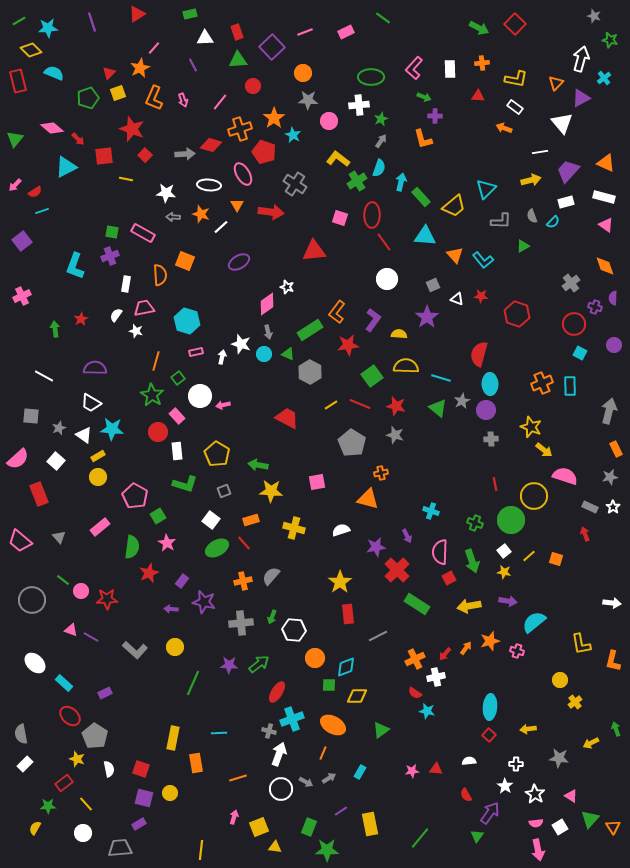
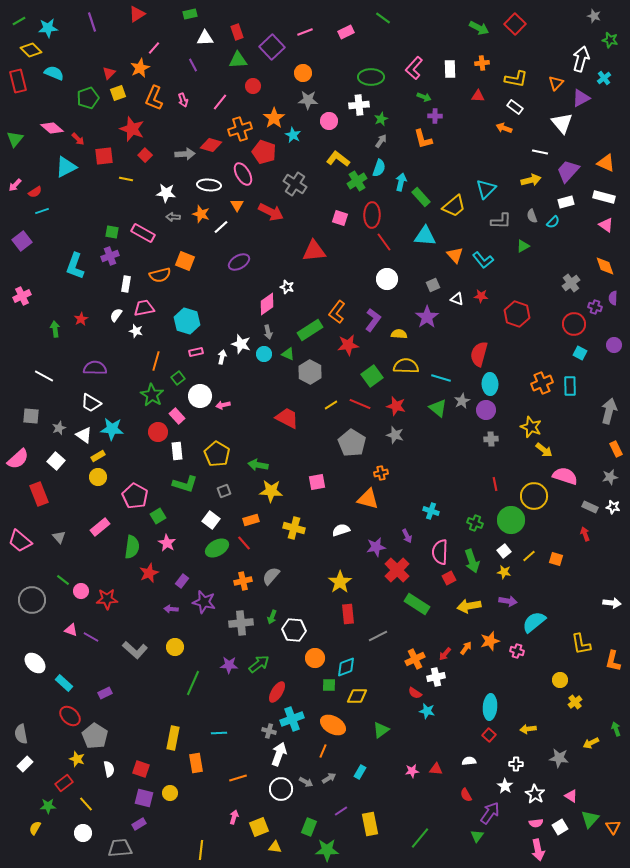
white line at (540, 152): rotated 21 degrees clockwise
red arrow at (271, 212): rotated 20 degrees clockwise
orange semicircle at (160, 275): rotated 80 degrees clockwise
white star at (613, 507): rotated 24 degrees counterclockwise
orange line at (323, 753): moved 2 px up
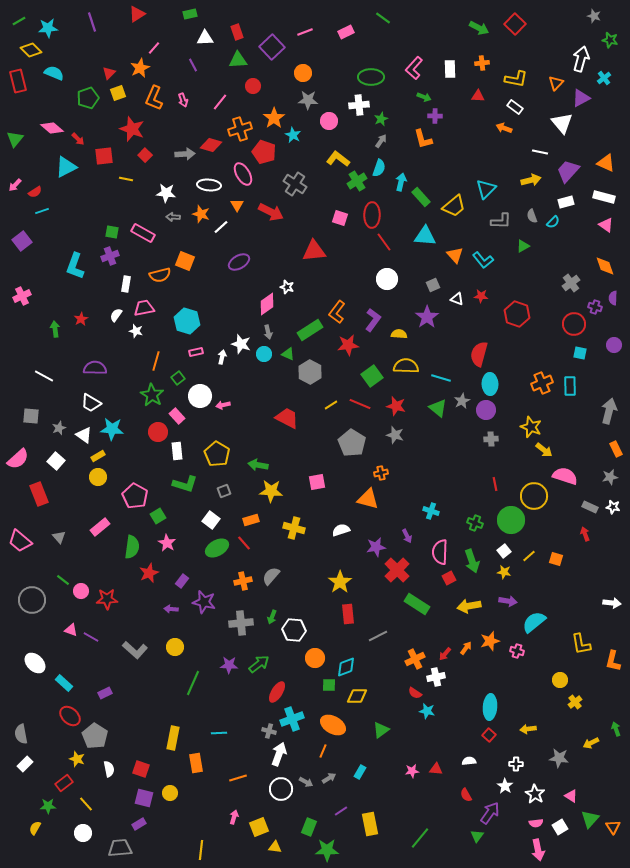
cyan square at (580, 353): rotated 16 degrees counterclockwise
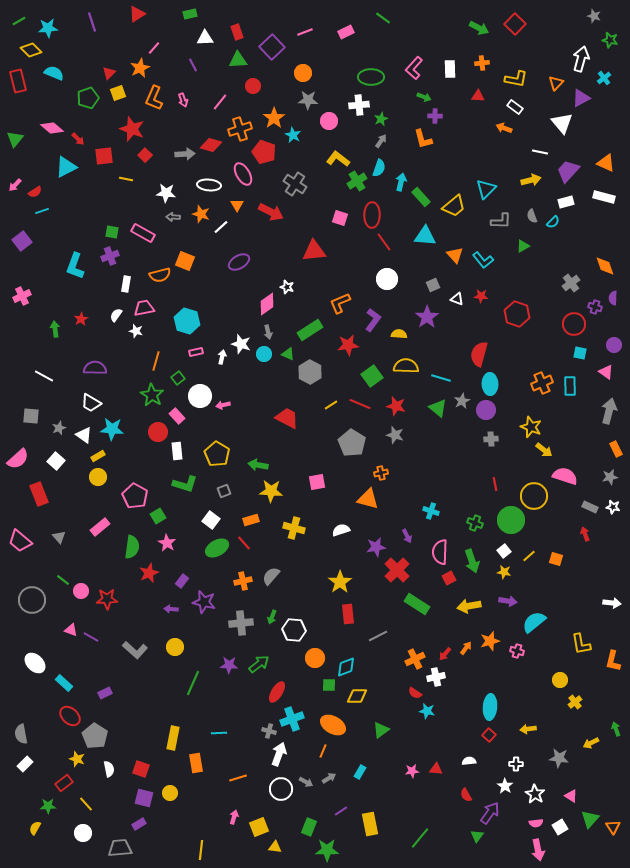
pink triangle at (606, 225): moved 147 px down
orange L-shape at (337, 312): moved 3 px right, 9 px up; rotated 30 degrees clockwise
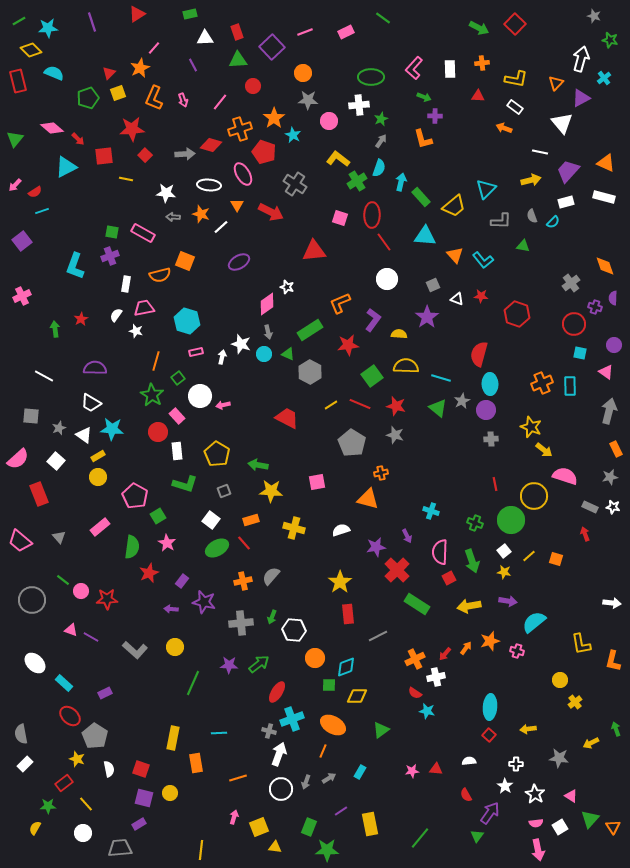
red star at (132, 129): rotated 25 degrees counterclockwise
green triangle at (523, 246): rotated 40 degrees clockwise
gray arrow at (306, 782): rotated 80 degrees clockwise
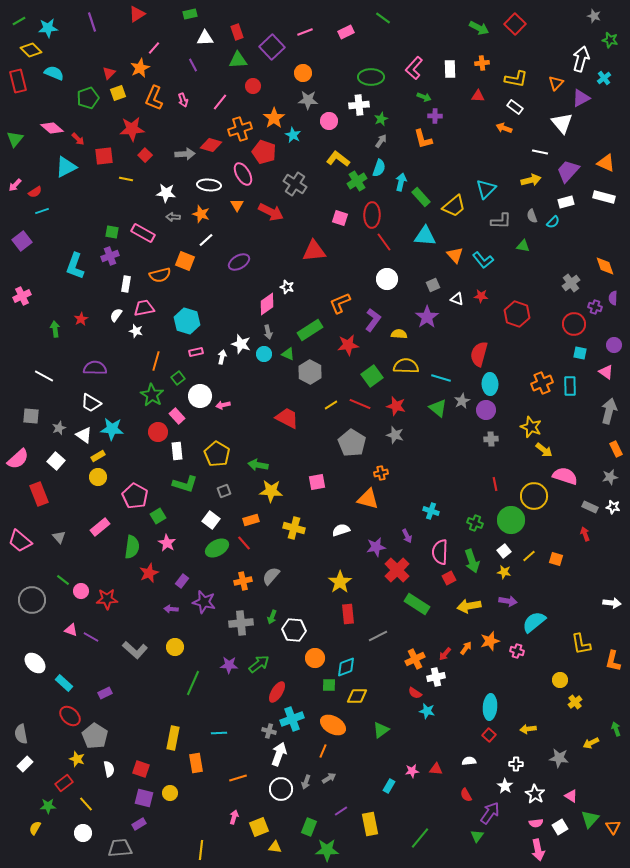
white line at (221, 227): moved 15 px left, 13 px down
cyan rectangle at (360, 772): moved 29 px right, 14 px down
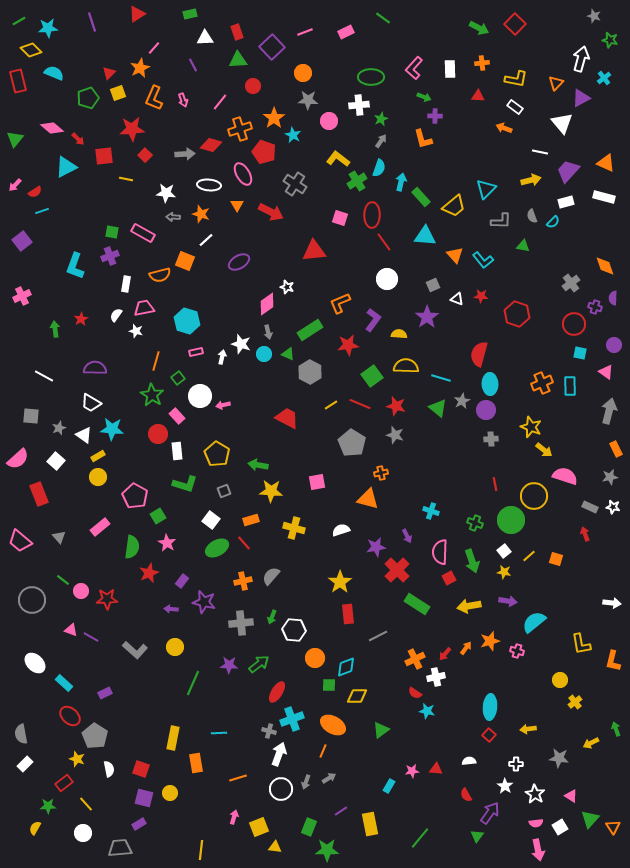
red circle at (158, 432): moved 2 px down
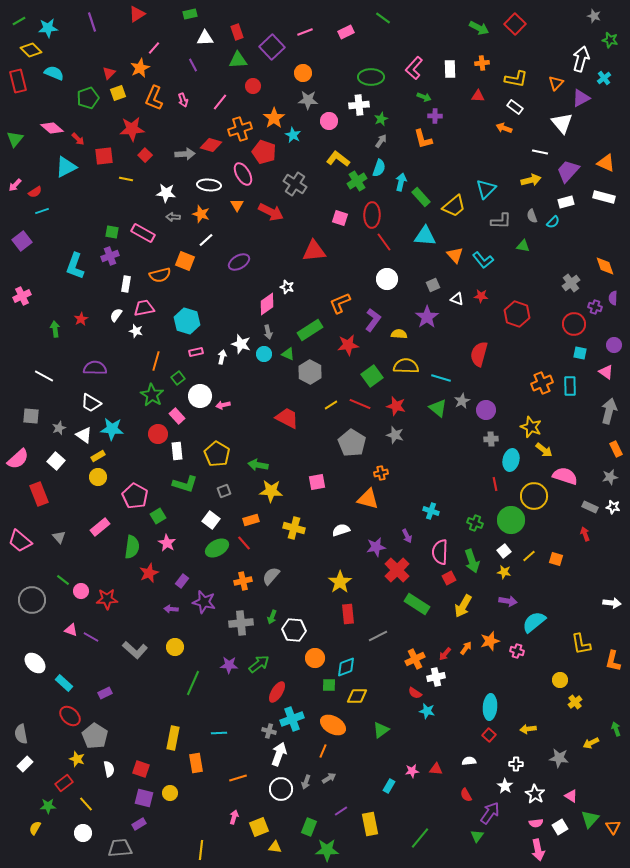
cyan ellipse at (490, 384): moved 21 px right, 76 px down; rotated 15 degrees clockwise
yellow arrow at (469, 606): moved 6 px left; rotated 50 degrees counterclockwise
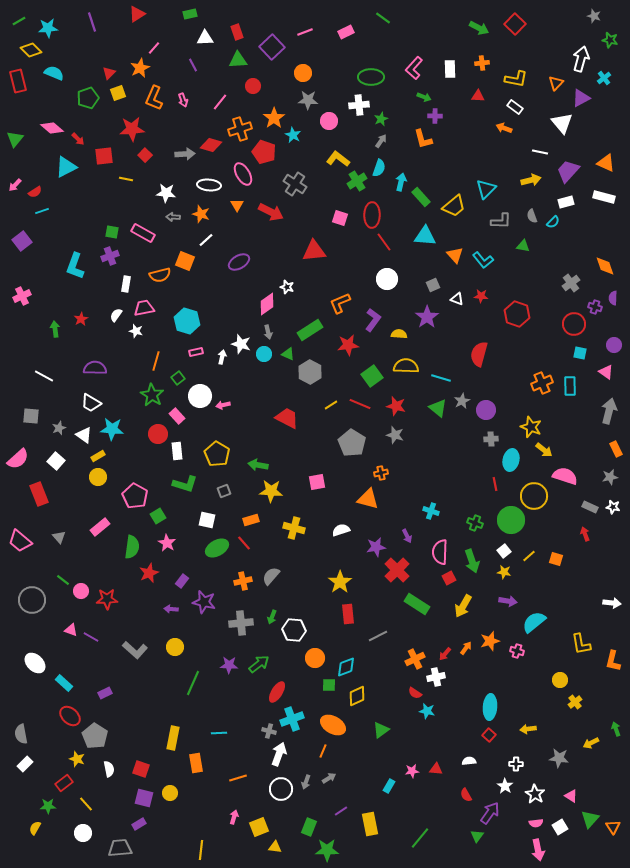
white square at (211, 520): moved 4 px left; rotated 24 degrees counterclockwise
yellow diamond at (357, 696): rotated 25 degrees counterclockwise
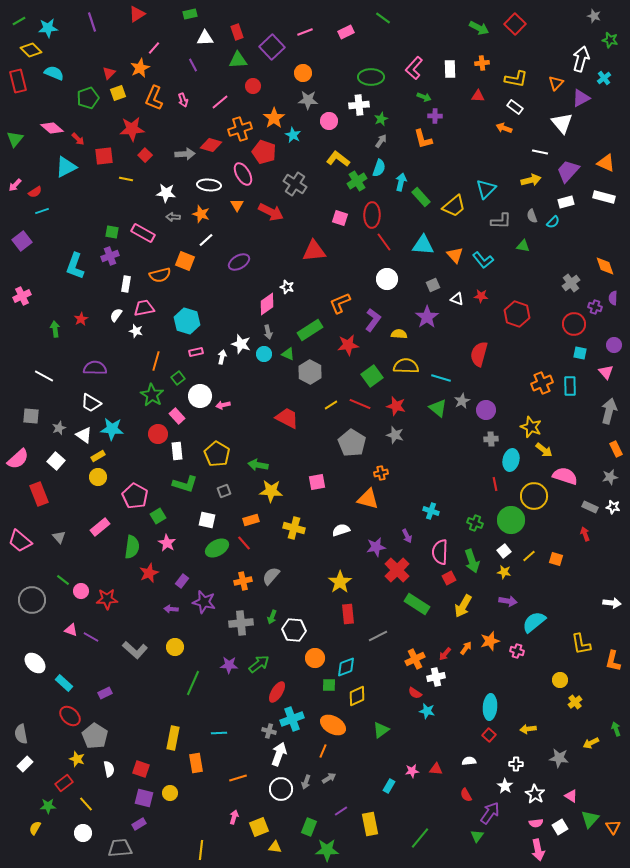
pink line at (220, 102): rotated 12 degrees clockwise
cyan triangle at (425, 236): moved 2 px left, 9 px down
pink triangle at (606, 372): rotated 14 degrees clockwise
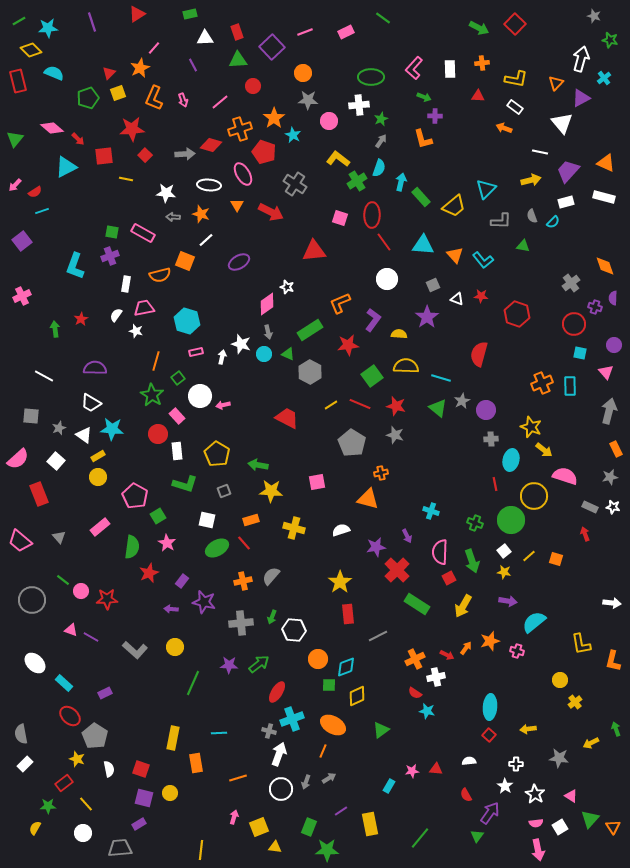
red arrow at (445, 654): moved 2 px right, 1 px down; rotated 104 degrees counterclockwise
orange circle at (315, 658): moved 3 px right, 1 px down
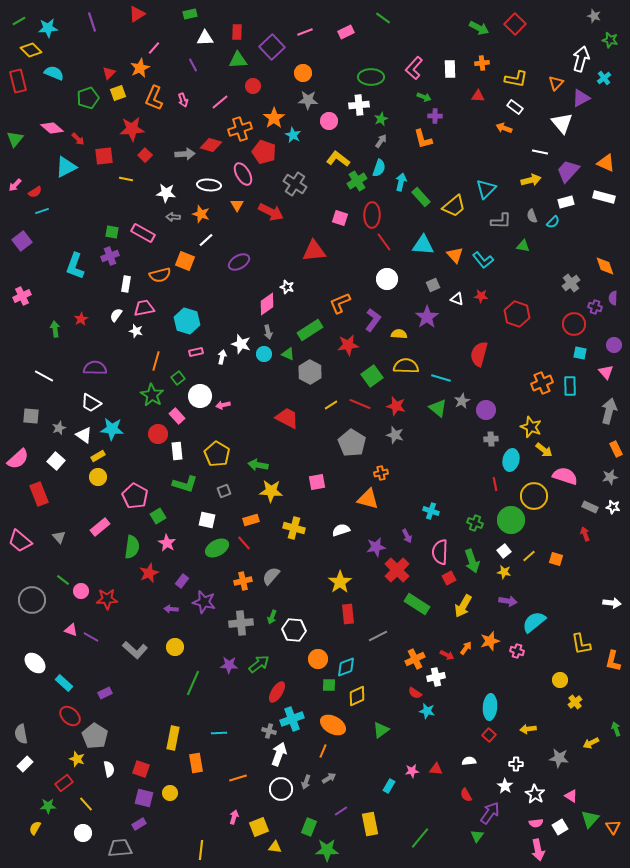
red rectangle at (237, 32): rotated 21 degrees clockwise
